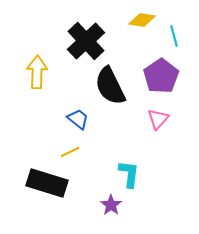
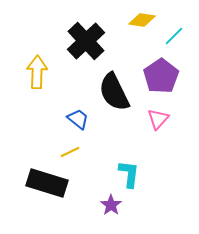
cyan line: rotated 60 degrees clockwise
black semicircle: moved 4 px right, 6 px down
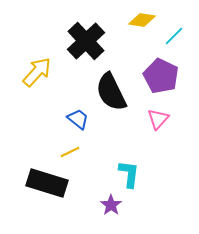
yellow arrow: rotated 40 degrees clockwise
purple pentagon: rotated 12 degrees counterclockwise
black semicircle: moved 3 px left
